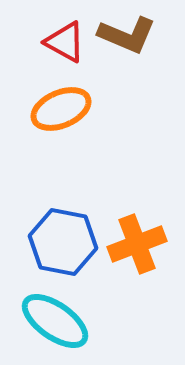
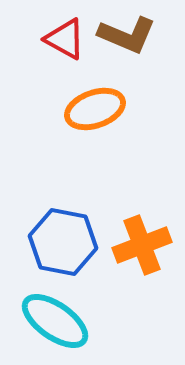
red triangle: moved 3 px up
orange ellipse: moved 34 px right; rotated 4 degrees clockwise
orange cross: moved 5 px right, 1 px down
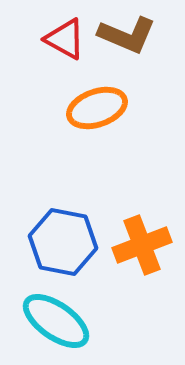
orange ellipse: moved 2 px right, 1 px up
cyan ellipse: moved 1 px right
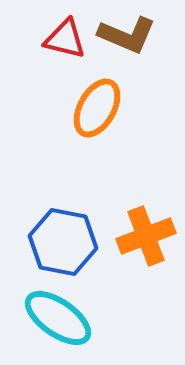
red triangle: rotated 15 degrees counterclockwise
orange ellipse: rotated 42 degrees counterclockwise
orange cross: moved 4 px right, 9 px up
cyan ellipse: moved 2 px right, 3 px up
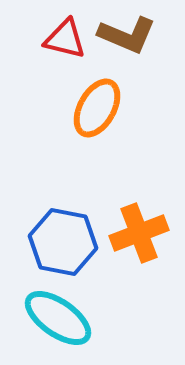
orange cross: moved 7 px left, 3 px up
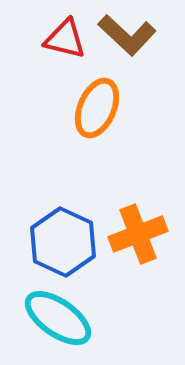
brown L-shape: rotated 20 degrees clockwise
orange ellipse: rotated 6 degrees counterclockwise
orange cross: moved 1 px left, 1 px down
blue hexagon: rotated 14 degrees clockwise
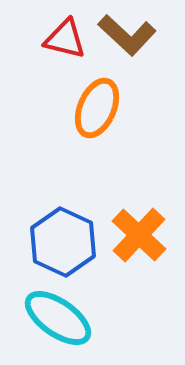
orange cross: moved 1 px right, 1 px down; rotated 26 degrees counterclockwise
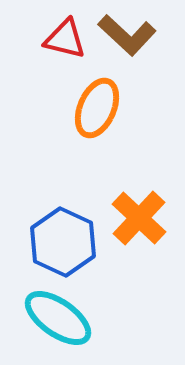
orange cross: moved 17 px up
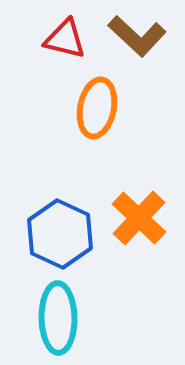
brown L-shape: moved 10 px right, 1 px down
orange ellipse: rotated 12 degrees counterclockwise
blue hexagon: moved 3 px left, 8 px up
cyan ellipse: rotated 54 degrees clockwise
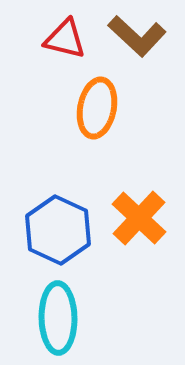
blue hexagon: moved 2 px left, 4 px up
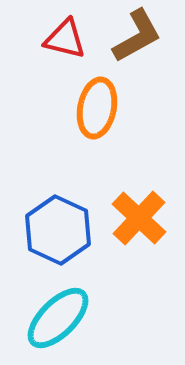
brown L-shape: rotated 72 degrees counterclockwise
cyan ellipse: rotated 46 degrees clockwise
